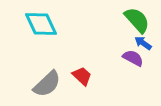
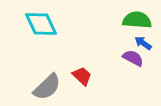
green semicircle: rotated 44 degrees counterclockwise
gray semicircle: moved 3 px down
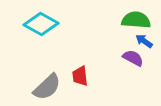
green semicircle: moved 1 px left
cyan diamond: rotated 36 degrees counterclockwise
blue arrow: moved 1 px right, 2 px up
red trapezoid: moved 2 px left; rotated 140 degrees counterclockwise
